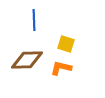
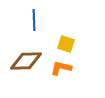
brown diamond: moved 1 px left, 1 px down
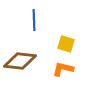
brown diamond: moved 6 px left; rotated 8 degrees clockwise
orange L-shape: moved 2 px right, 1 px down
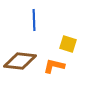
yellow square: moved 2 px right
orange L-shape: moved 9 px left, 3 px up
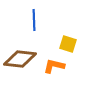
brown diamond: moved 2 px up
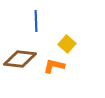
blue line: moved 2 px right, 1 px down
yellow square: moved 1 px left; rotated 24 degrees clockwise
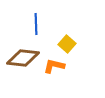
blue line: moved 3 px down
brown diamond: moved 3 px right, 1 px up
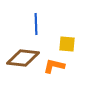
yellow square: rotated 36 degrees counterclockwise
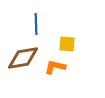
brown diamond: rotated 16 degrees counterclockwise
orange L-shape: moved 1 px right, 1 px down
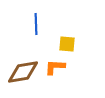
brown diamond: moved 14 px down
orange L-shape: rotated 10 degrees counterclockwise
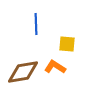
orange L-shape: rotated 30 degrees clockwise
